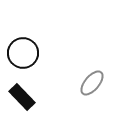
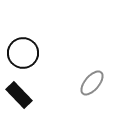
black rectangle: moved 3 px left, 2 px up
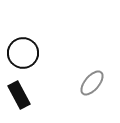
black rectangle: rotated 16 degrees clockwise
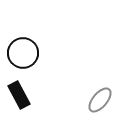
gray ellipse: moved 8 px right, 17 px down
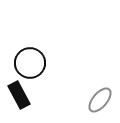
black circle: moved 7 px right, 10 px down
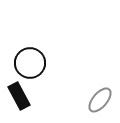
black rectangle: moved 1 px down
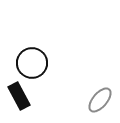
black circle: moved 2 px right
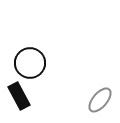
black circle: moved 2 px left
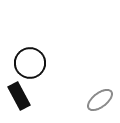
gray ellipse: rotated 12 degrees clockwise
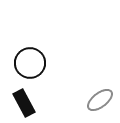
black rectangle: moved 5 px right, 7 px down
